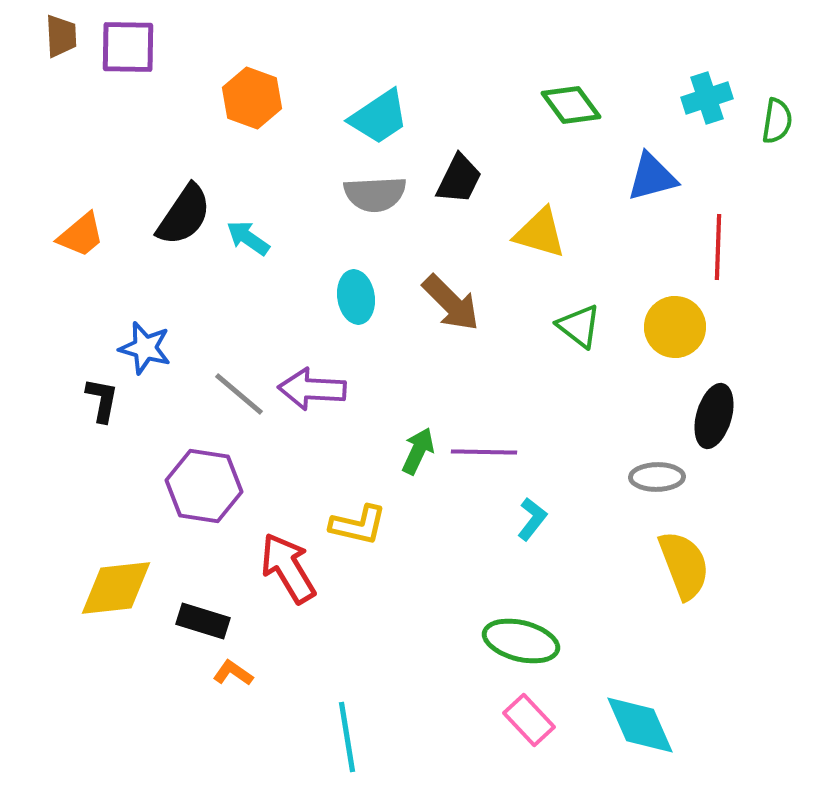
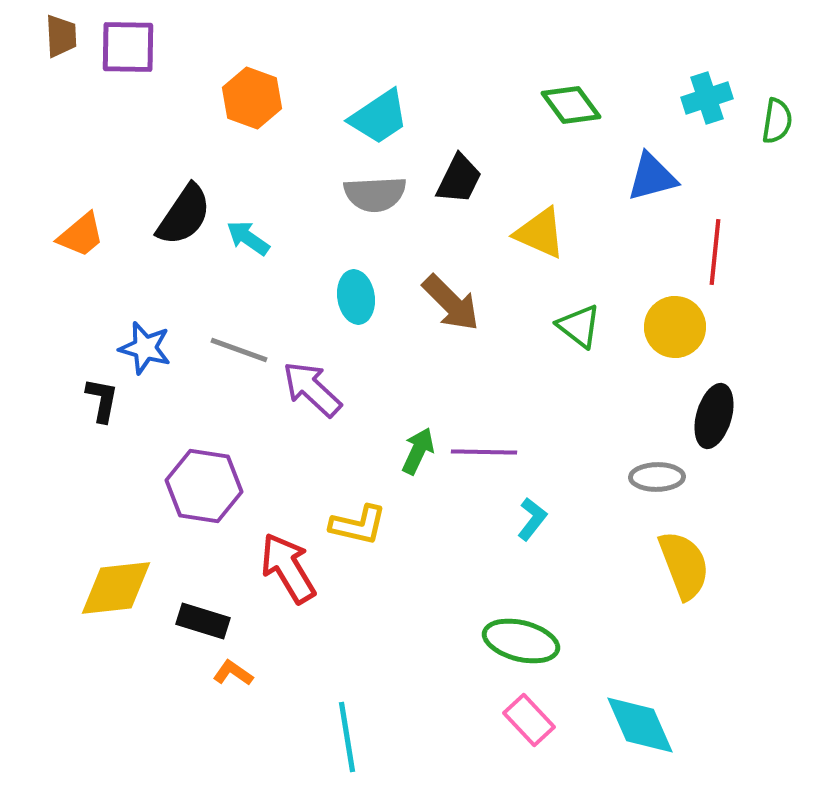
yellow triangle: rotated 8 degrees clockwise
red line: moved 3 px left, 5 px down; rotated 4 degrees clockwise
purple arrow: rotated 40 degrees clockwise
gray line: moved 44 px up; rotated 20 degrees counterclockwise
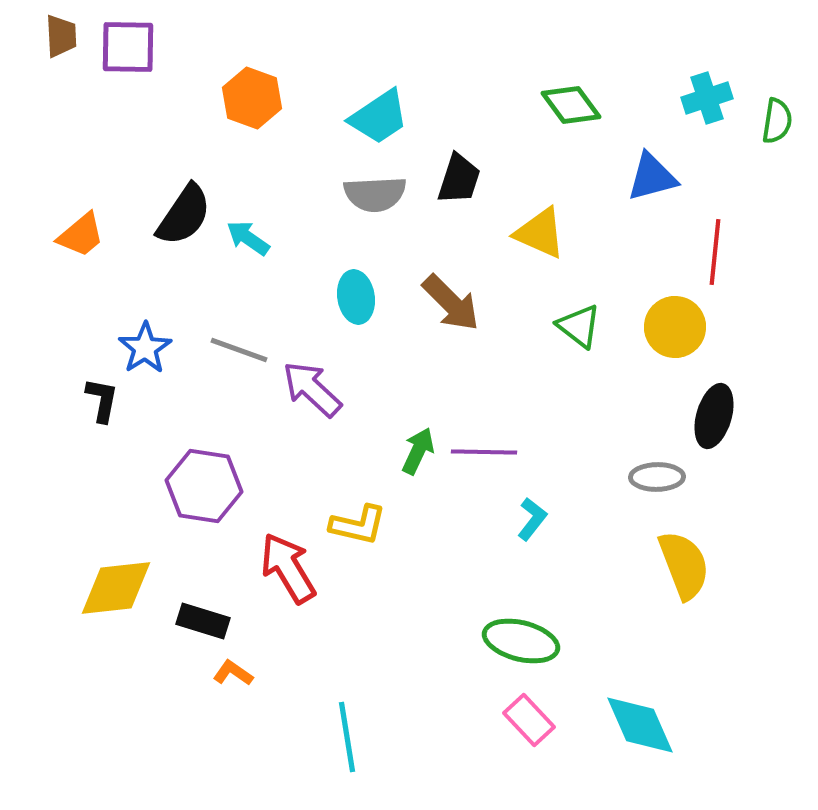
black trapezoid: rotated 8 degrees counterclockwise
blue star: rotated 24 degrees clockwise
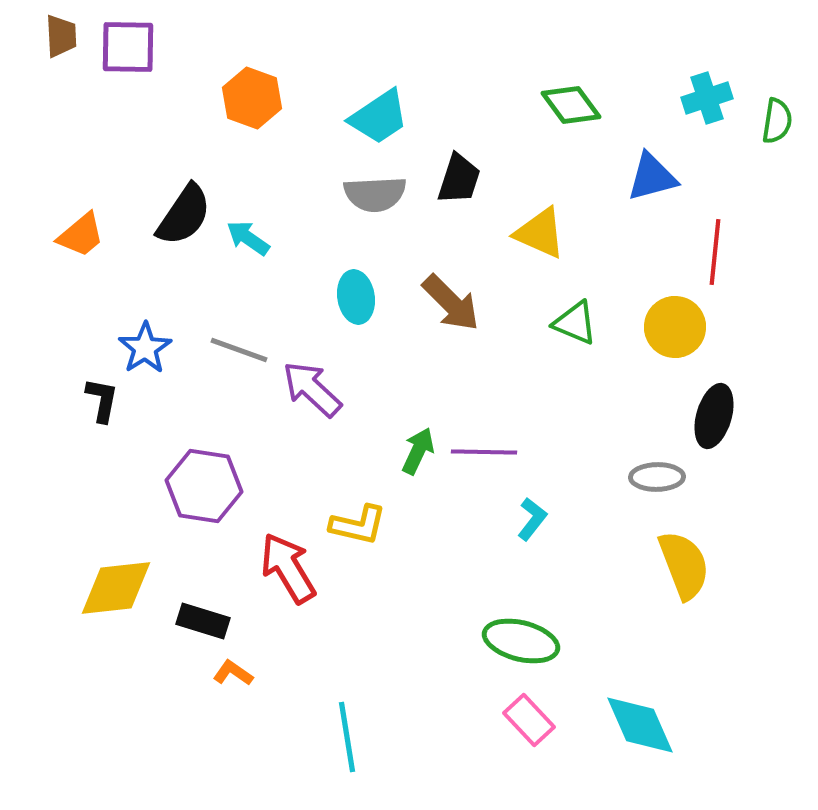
green triangle: moved 4 px left, 3 px up; rotated 15 degrees counterclockwise
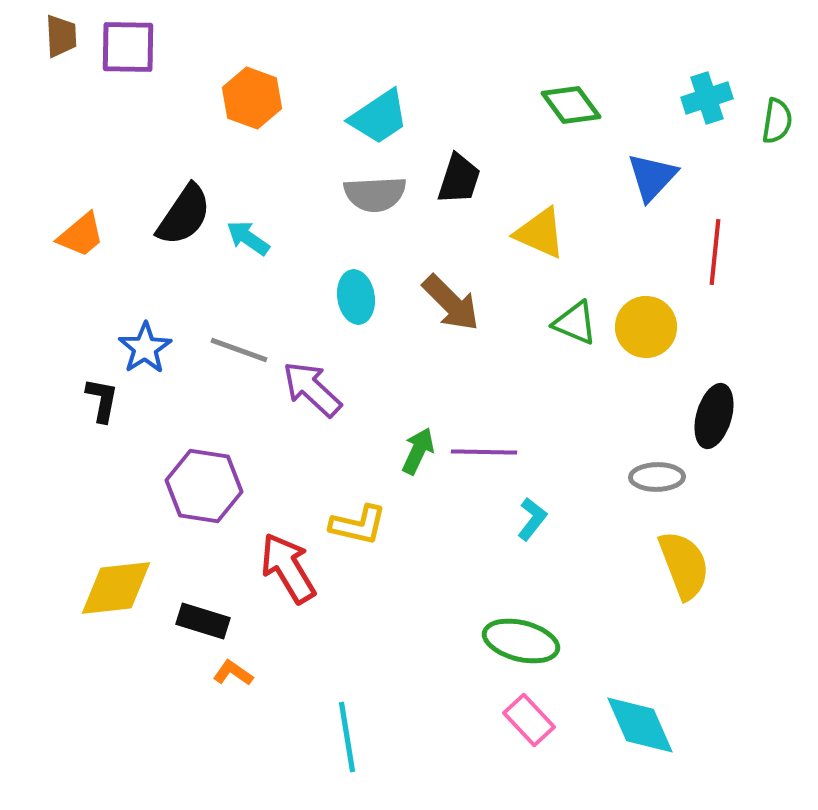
blue triangle: rotated 32 degrees counterclockwise
yellow circle: moved 29 px left
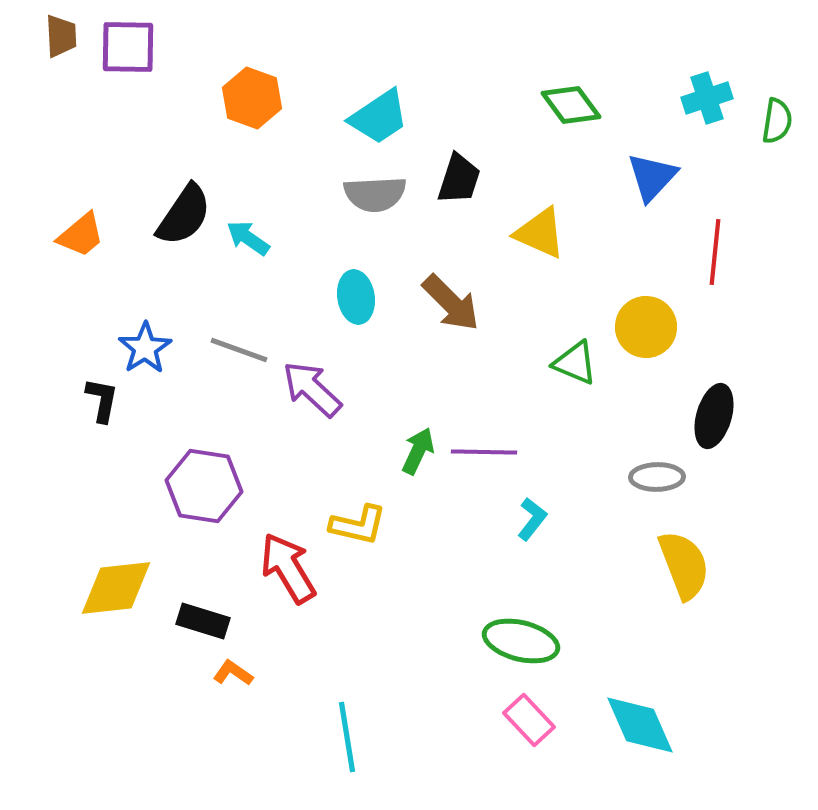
green triangle: moved 40 px down
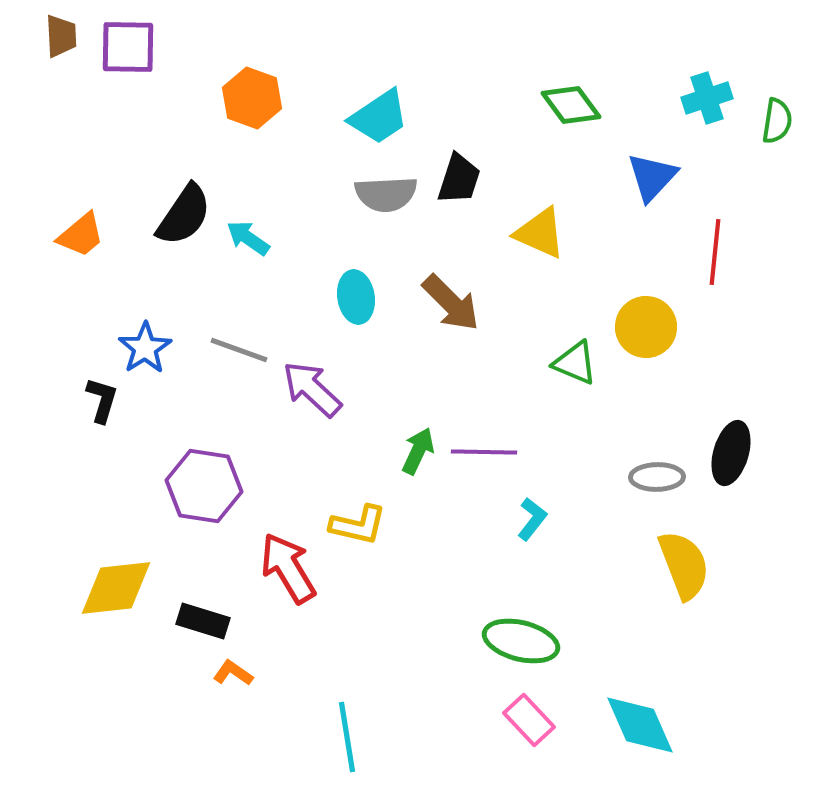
gray semicircle: moved 11 px right
black L-shape: rotated 6 degrees clockwise
black ellipse: moved 17 px right, 37 px down
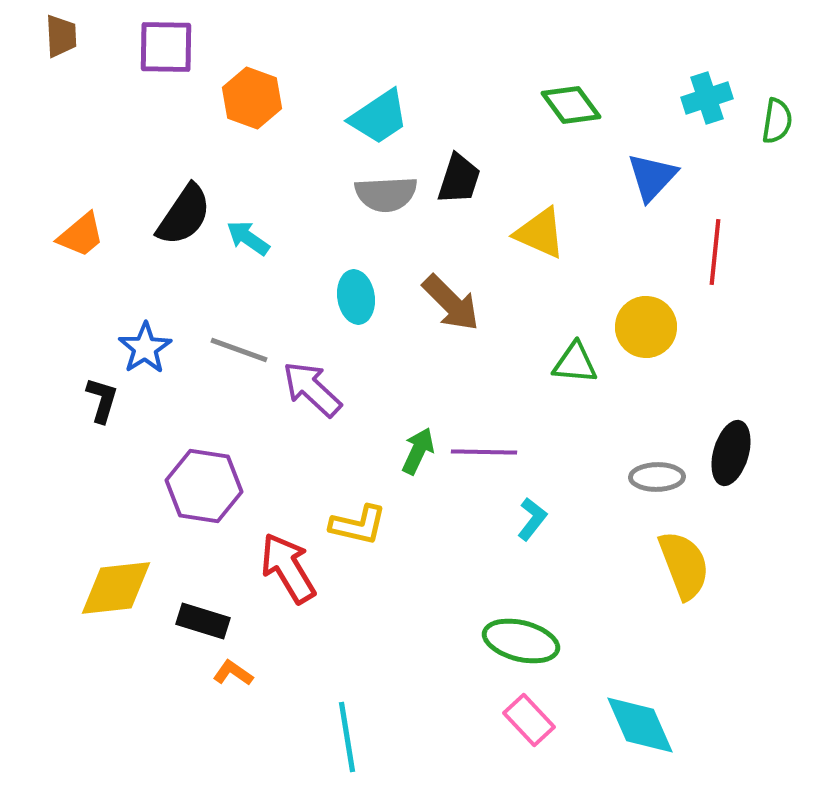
purple square: moved 38 px right
green triangle: rotated 18 degrees counterclockwise
